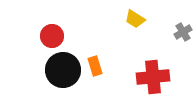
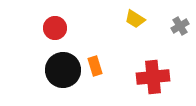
gray cross: moved 3 px left, 6 px up
red circle: moved 3 px right, 8 px up
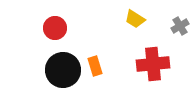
red cross: moved 13 px up
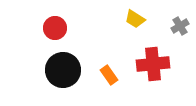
orange rectangle: moved 14 px right, 9 px down; rotated 18 degrees counterclockwise
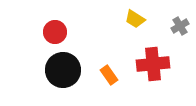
red circle: moved 4 px down
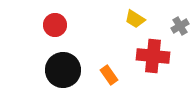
red circle: moved 7 px up
red cross: moved 8 px up; rotated 12 degrees clockwise
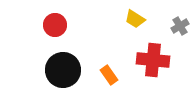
red cross: moved 4 px down
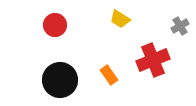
yellow trapezoid: moved 15 px left
red cross: rotated 28 degrees counterclockwise
black circle: moved 3 px left, 10 px down
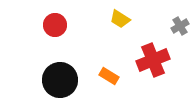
orange rectangle: moved 1 px down; rotated 24 degrees counterclockwise
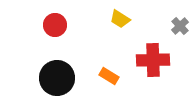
gray cross: rotated 12 degrees counterclockwise
red cross: rotated 20 degrees clockwise
black circle: moved 3 px left, 2 px up
